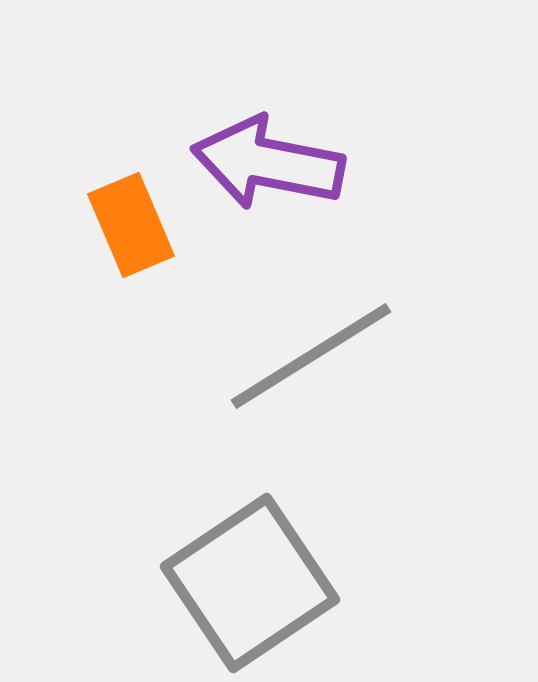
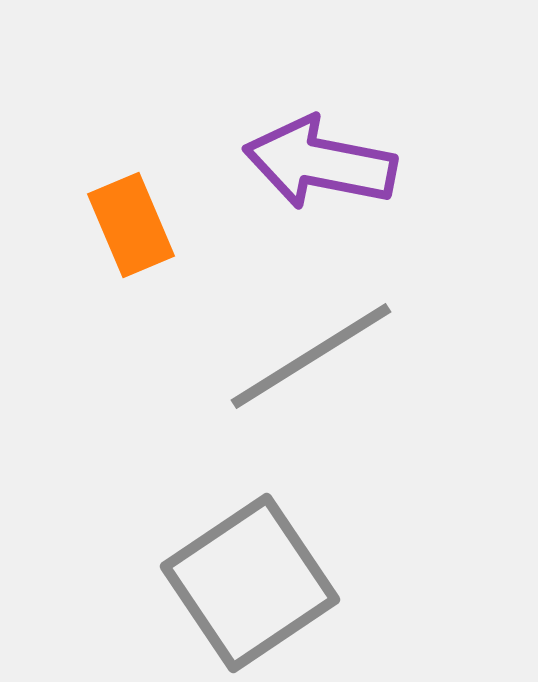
purple arrow: moved 52 px right
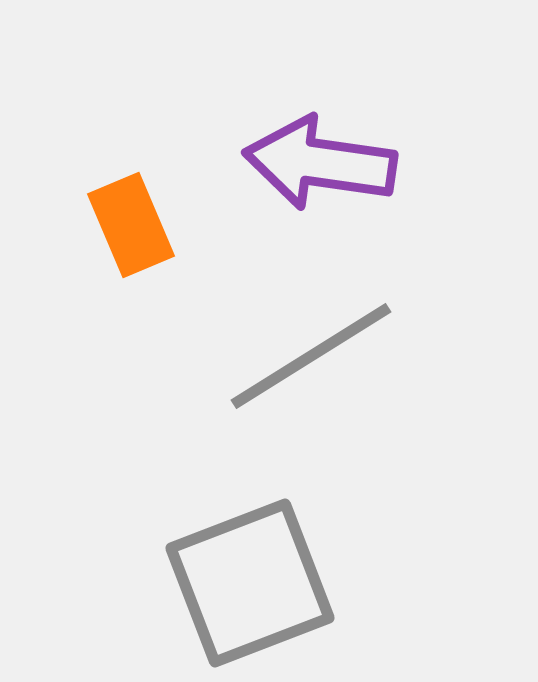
purple arrow: rotated 3 degrees counterclockwise
gray square: rotated 13 degrees clockwise
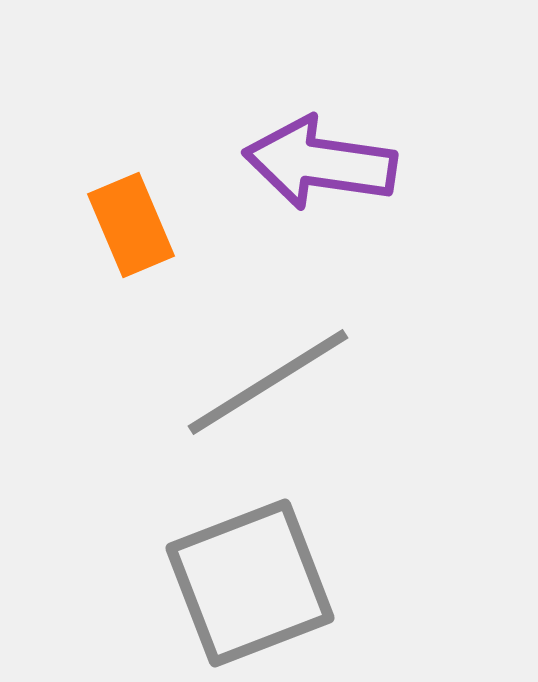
gray line: moved 43 px left, 26 px down
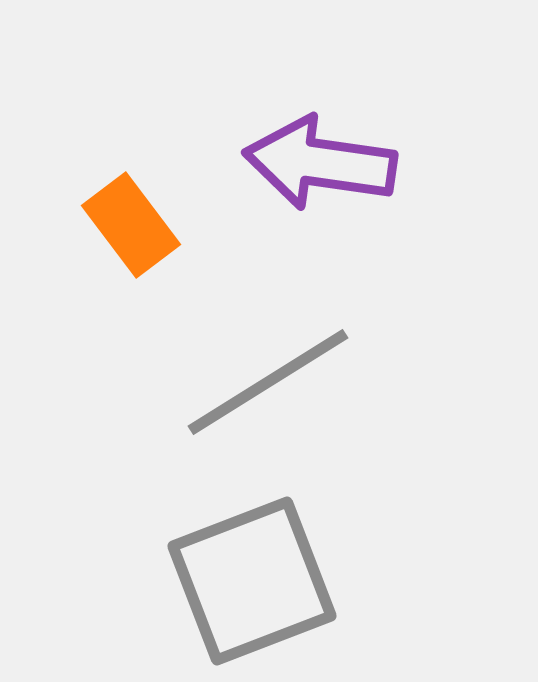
orange rectangle: rotated 14 degrees counterclockwise
gray square: moved 2 px right, 2 px up
